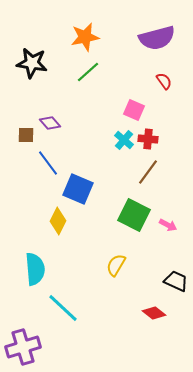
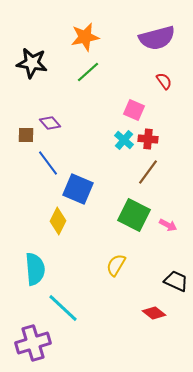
purple cross: moved 10 px right, 4 px up
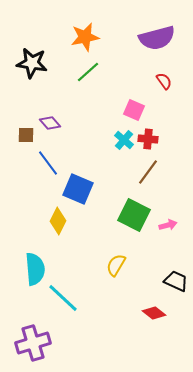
pink arrow: rotated 42 degrees counterclockwise
cyan line: moved 10 px up
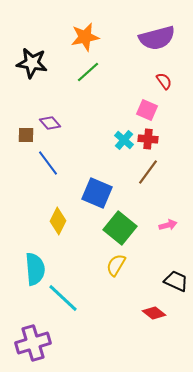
pink square: moved 13 px right
blue square: moved 19 px right, 4 px down
green square: moved 14 px left, 13 px down; rotated 12 degrees clockwise
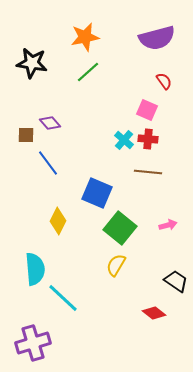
brown line: rotated 60 degrees clockwise
black trapezoid: rotated 10 degrees clockwise
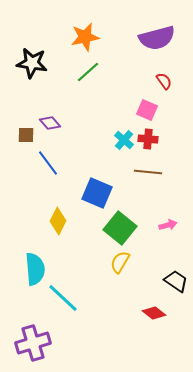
yellow semicircle: moved 4 px right, 3 px up
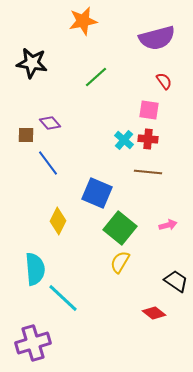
orange star: moved 2 px left, 16 px up
green line: moved 8 px right, 5 px down
pink square: moved 2 px right; rotated 15 degrees counterclockwise
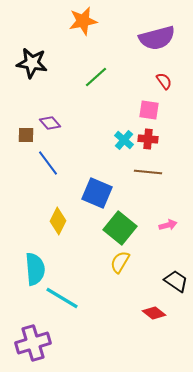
cyan line: moved 1 px left; rotated 12 degrees counterclockwise
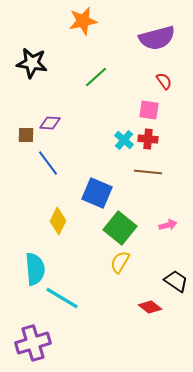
purple diamond: rotated 45 degrees counterclockwise
red diamond: moved 4 px left, 6 px up
